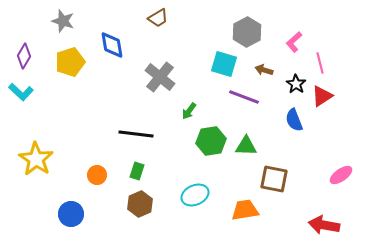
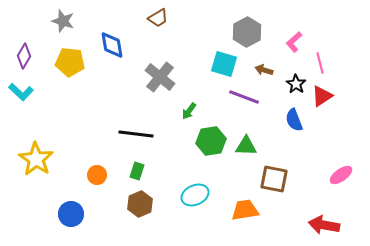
yellow pentagon: rotated 24 degrees clockwise
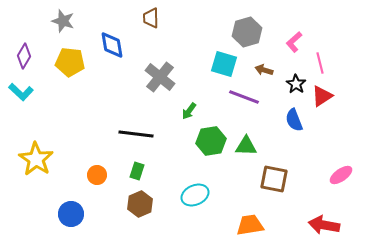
brown trapezoid: moved 7 px left; rotated 120 degrees clockwise
gray hexagon: rotated 12 degrees clockwise
orange trapezoid: moved 5 px right, 15 px down
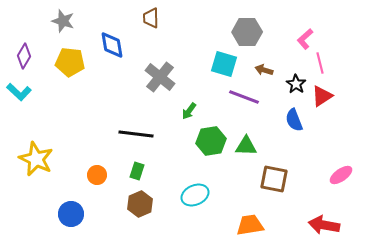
gray hexagon: rotated 16 degrees clockwise
pink L-shape: moved 11 px right, 3 px up
cyan L-shape: moved 2 px left
yellow star: rotated 8 degrees counterclockwise
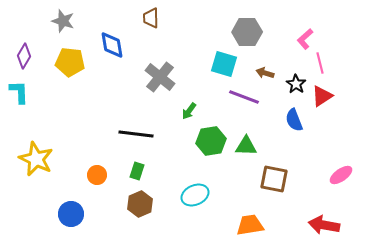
brown arrow: moved 1 px right, 3 px down
cyan L-shape: rotated 135 degrees counterclockwise
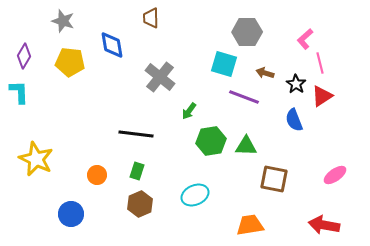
pink ellipse: moved 6 px left
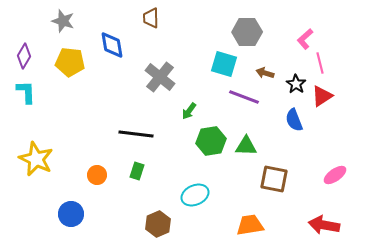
cyan L-shape: moved 7 px right
brown hexagon: moved 18 px right, 20 px down
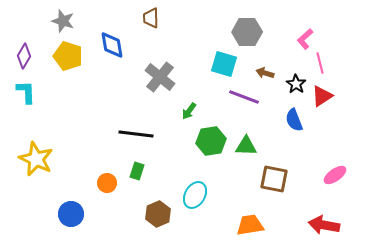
yellow pentagon: moved 2 px left, 6 px up; rotated 12 degrees clockwise
orange circle: moved 10 px right, 8 px down
cyan ellipse: rotated 36 degrees counterclockwise
brown hexagon: moved 10 px up
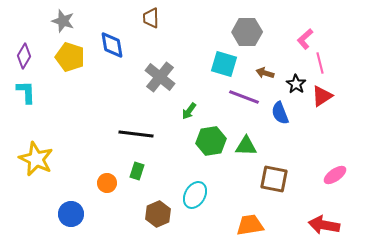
yellow pentagon: moved 2 px right, 1 px down
blue semicircle: moved 14 px left, 7 px up
